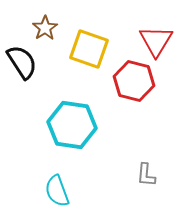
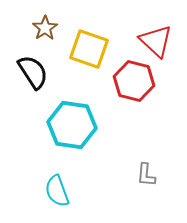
red triangle: rotated 18 degrees counterclockwise
black semicircle: moved 11 px right, 10 px down
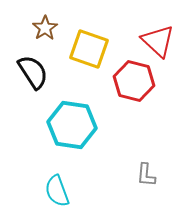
red triangle: moved 2 px right
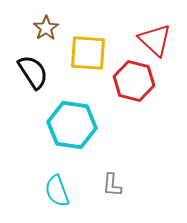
brown star: moved 1 px right
red triangle: moved 3 px left, 1 px up
yellow square: moved 1 px left, 4 px down; rotated 15 degrees counterclockwise
gray L-shape: moved 34 px left, 10 px down
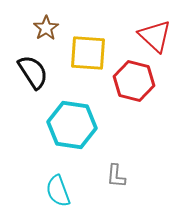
red triangle: moved 4 px up
gray L-shape: moved 4 px right, 9 px up
cyan semicircle: moved 1 px right
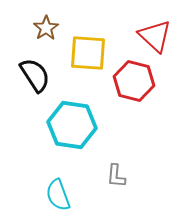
black semicircle: moved 2 px right, 3 px down
cyan semicircle: moved 4 px down
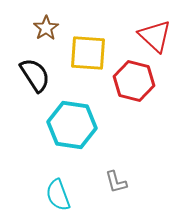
gray L-shape: moved 6 px down; rotated 20 degrees counterclockwise
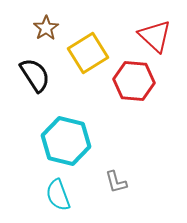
yellow square: rotated 36 degrees counterclockwise
red hexagon: rotated 9 degrees counterclockwise
cyan hexagon: moved 6 px left, 16 px down; rotated 6 degrees clockwise
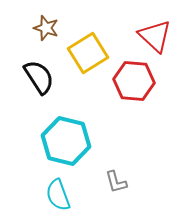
brown star: rotated 20 degrees counterclockwise
black semicircle: moved 4 px right, 2 px down
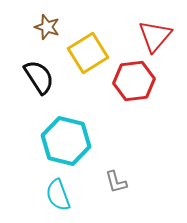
brown star: moved 1 px right, 1 px up
red triangle: rotated 27 degrees clockwise
red hexagon: rotated 12 degrees counterclockwise
